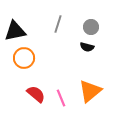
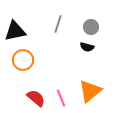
orange circle: moved 1 px left, 2 px down
red semicircle: moved 4 px down
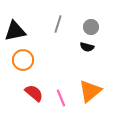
red semicircle: moved 2 px left, 5 px up
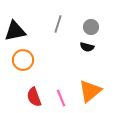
red semicircle: moved 4 px down; rotated 150 degrees counterclockwise
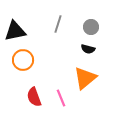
black semicircle: moved 1 px right, 2 px down
orange triangle: moved 5 px left, 13 px up
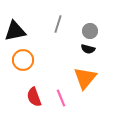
gray circle: moved 1 px left, 4 px down
orange triangle: rotated 10 degrees counterclockwise
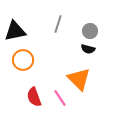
orange triangle: moved 6 px left, 1 px down; rotated 25 degrees counterclockwise
pink line: moved 1 px left; rotated 12 degrees counterclockwise
